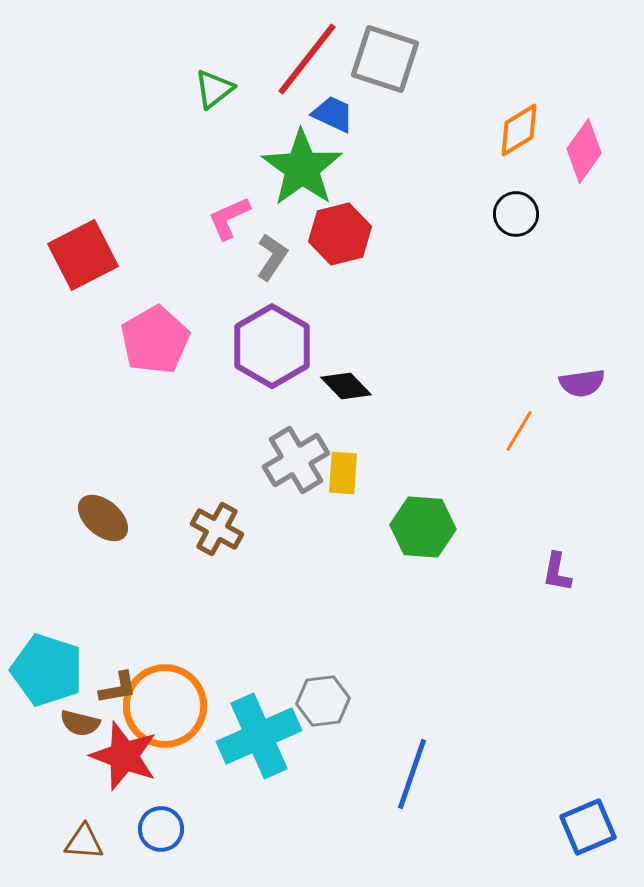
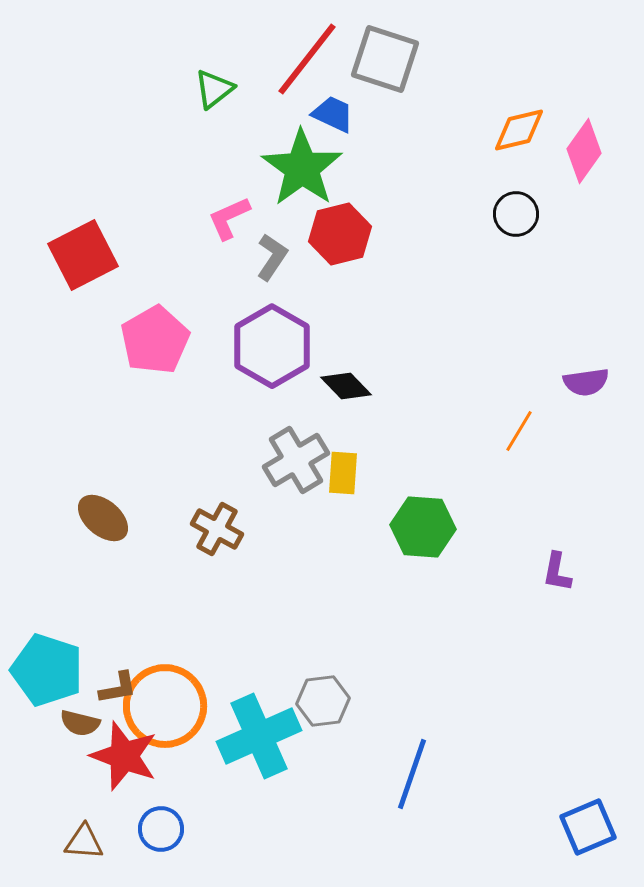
orange diamond: rotated 18 degrees clockwise
purple semicircle: moved 4 px right, 1 px up
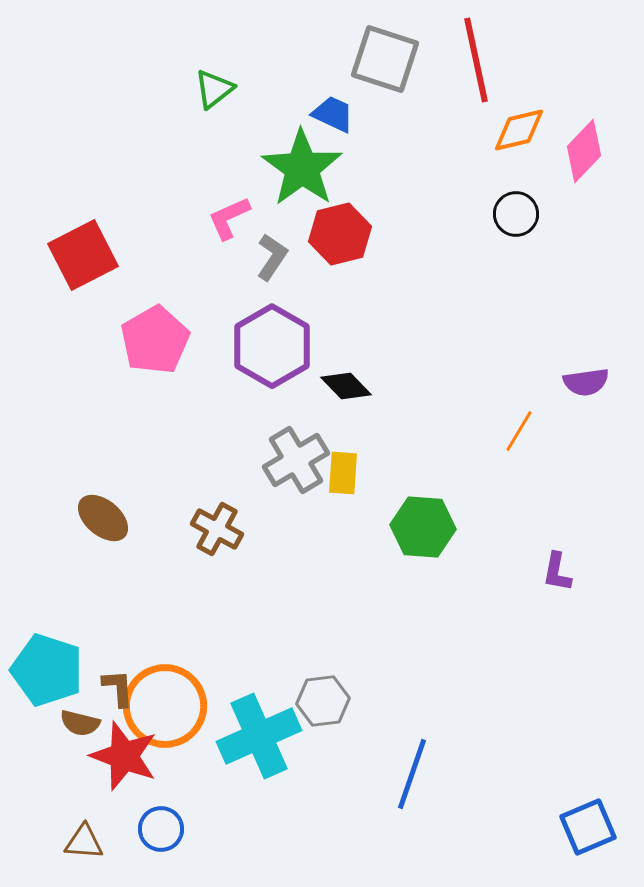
red line: moved 169 px right, 1 px down; rotated 50 degrees counterclockwise
pink diamond: rotated 8 degrees clockwise
brown L-shape: rotated 84 degrees counterclockwise
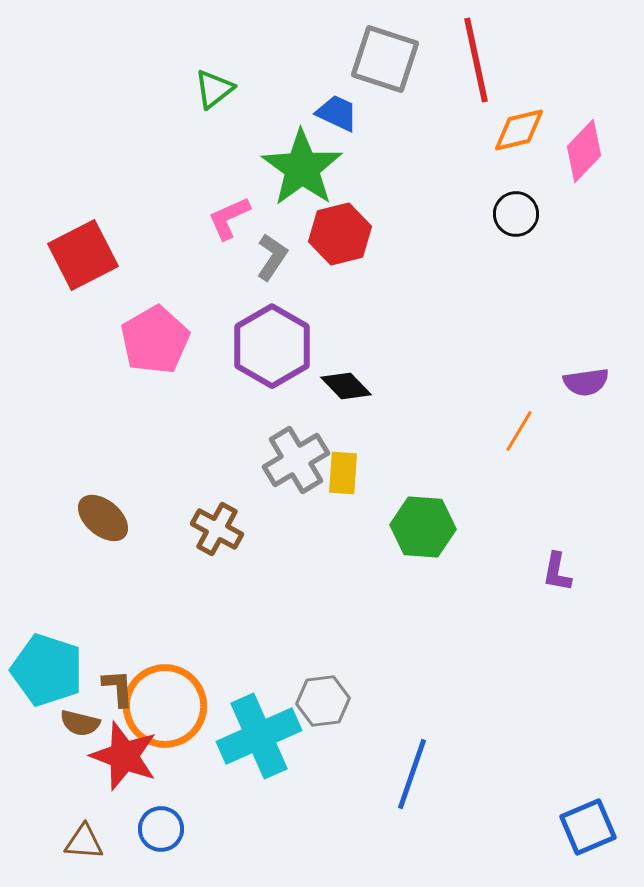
blue trapezoid: moved 4 px right, 1 px up
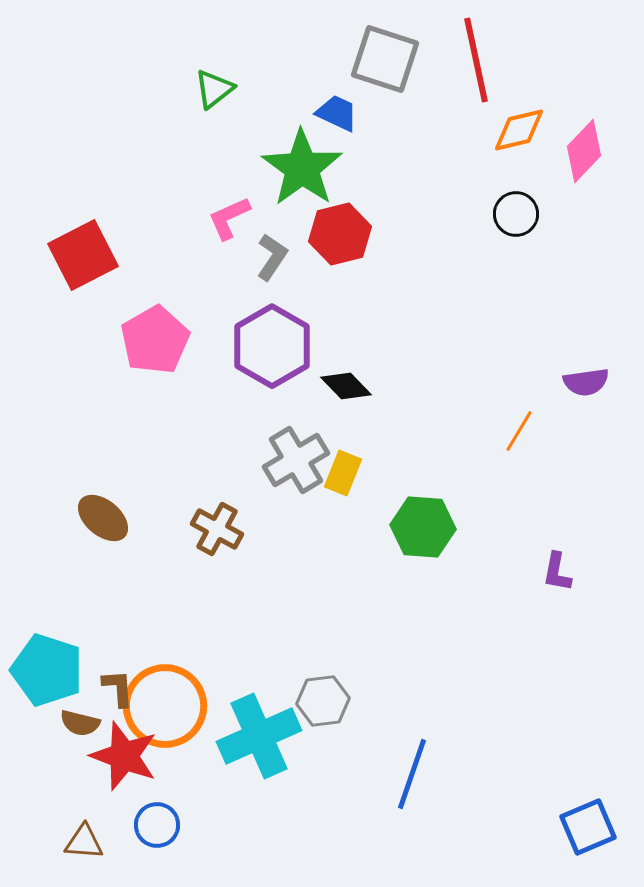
yellow rectangle: rotated 18 degrees clockwise
blue circle: moved 4 px left, 4 px up
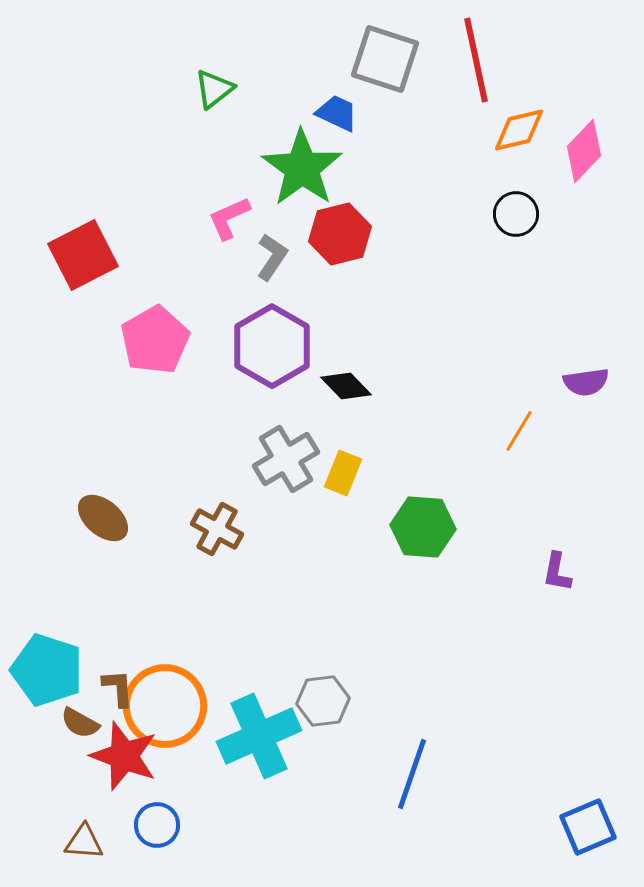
gray cross: moved 10 px left, 1 px up
brown semicircle: rotated 15 degrees clockwise
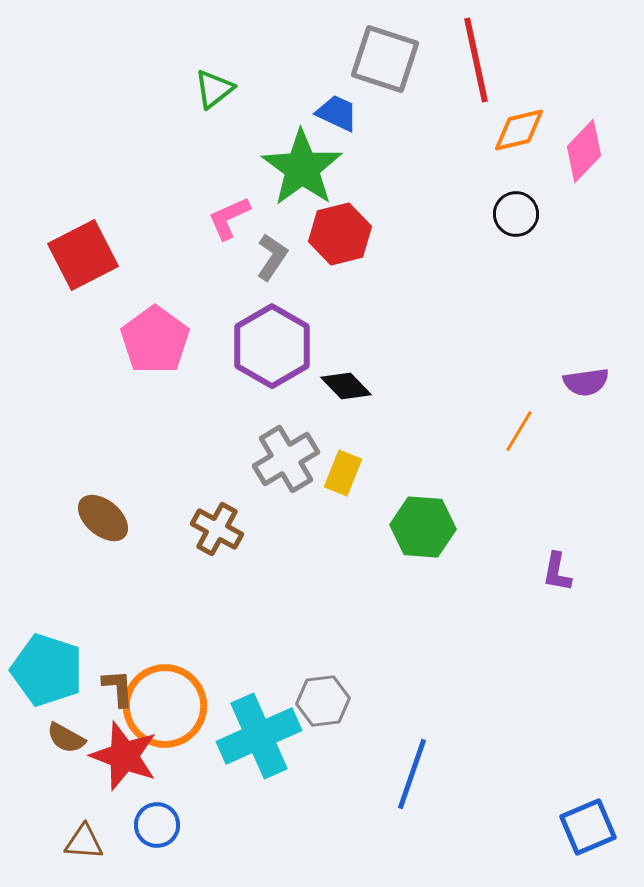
pink pentagon: rotated 6 degrees counterclockwise
brown semicircle: moved 14 px left, 15 px down
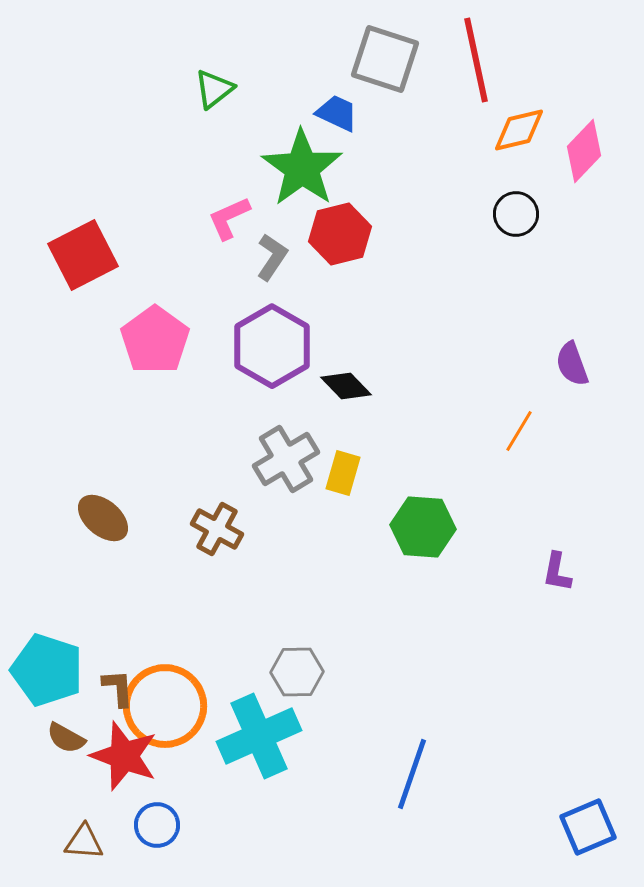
purple semicircle: moved 14 px left, 18 px up; rotated 78 degrees clockwise
yellow rectangle: rotated 6 degrees counterclockwise
gray hexagon: moved 26 px left, 29 px up; rotated 6 degrees clockwise
